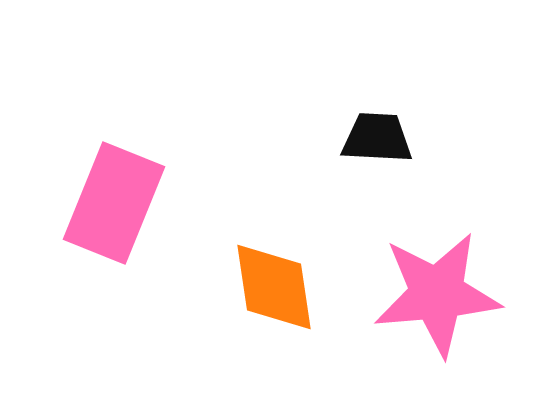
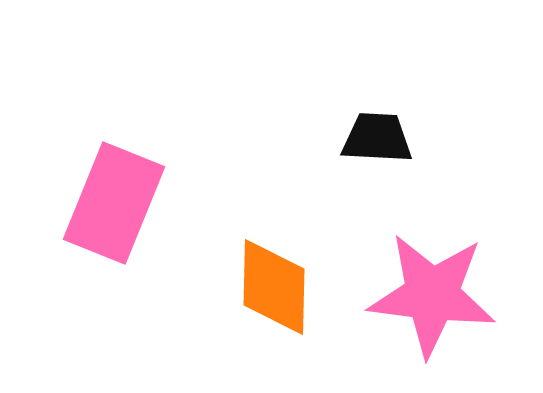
orange diamond: rotated 10 degrees clockwise
pink star: moved 5 px left, 1 px down; rotated 12 degrees clockwise
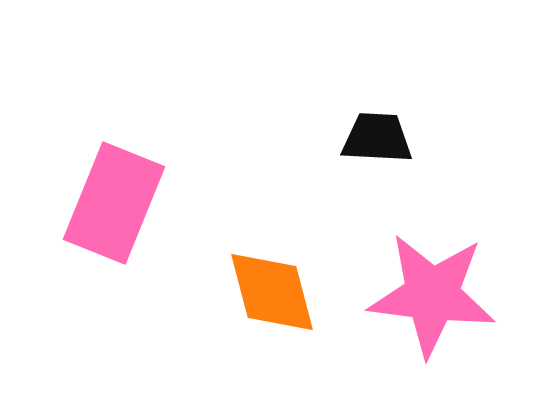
orange diamond: moved 2 px left, 5 px down; rotated 16 degrees counterclockwise
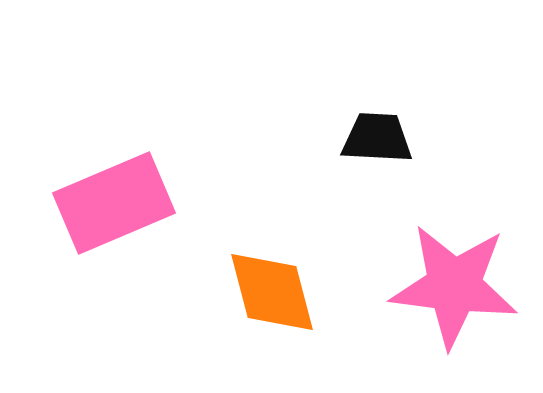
pink rectangle: rotated 45 degrees clockwise
pink star: moved 22 px right, 9 px up
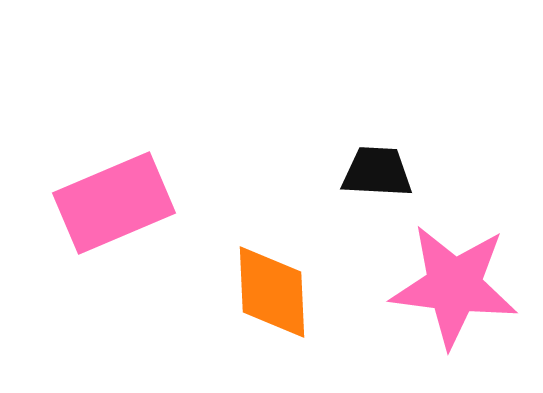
black trapezoid: moved 34 px down
orange diamond: rotated 12 degrees clockwise
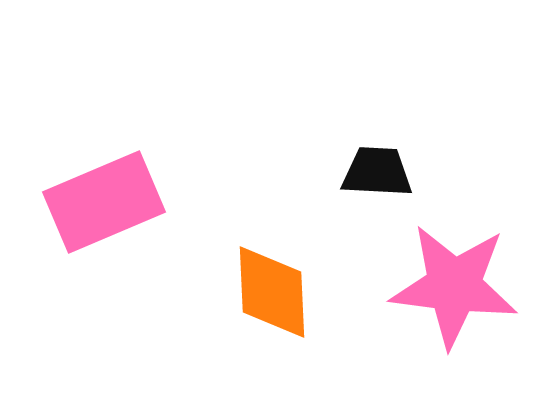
pink rectangle: moved 10 px left, 1 px up
